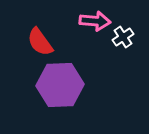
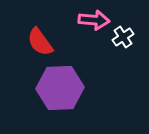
pink arrow: moved 1 px left, 1 px up
purple hexagon: moved 3 px down
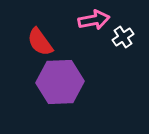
pink arrow: rotated 16 degrees counterclockwise
purple hexagon: moved 6 px up
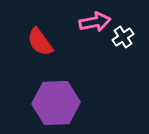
pink arrow: moved 1 px right, 2 px down
purple hexagon: moved 4 px left, 21 px down
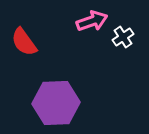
pink arrow: moved 3 px left, 1 px up; rotated 8 degrees counterclockwise
red semicircle: moved 16 px left
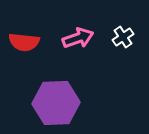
pink arrow: moved 14 px left, 17 px down
red semicircle: rotated 48 degrees counterclockwise
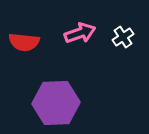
pink arrow: moved 2 px right, 5 px up
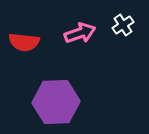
white cross: moved 12 px up
purple hexagon: moved 1 px up
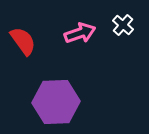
white cross: rotated 15 degrees counterclockwise
red semicircle: moved 1 px left, 1 px up; rotated 132 degrees counterclockwise
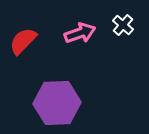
red semicircle: rotated 100 degrees counterclockwise
purple hexagon: moved 1 px right, 1 px down
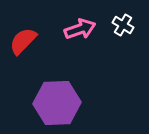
white cross: rotated 10 degrees counterclockwise
pink arrow: moved 4 px up
